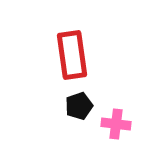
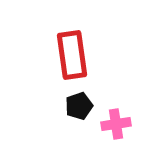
pink cross: rotated 16 degrees counterclockwise
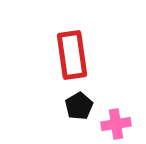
black pentagon: rotated 12 degrees counterclockwise
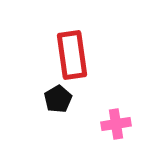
black pentagon: moved 21 px left, 7 px up
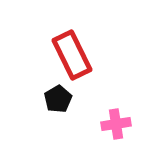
red rectangle: rotated 18 degrees counterclockwise
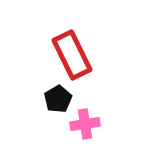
pink cross: moved 31 px left
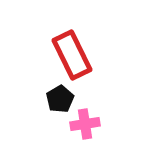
black pentagon: moved 2 px right
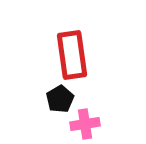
red rectangle: rotated 18 degrees clockwise
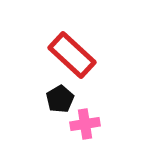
red rectangle: rotated 39 degrees counterclockwise
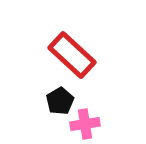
black pentagon: moved 2 px down
